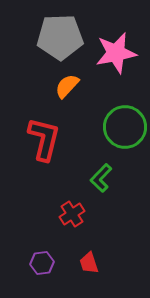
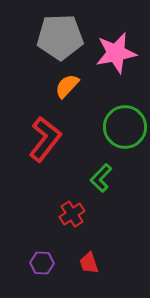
red L-shape: moved 1 px right; rotated 24 degrees clockwise
purple hexagon: rotated 10 degrees clockwise
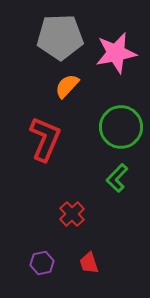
green circle: moved 4 px left
red L-shape: rotated 15 degrees counterclockwise
green L-shape: moved 16 px right
red cross: rotated 10 degrees counterclockwise
purple hexagon: rotated 15 degrees counterclockwise
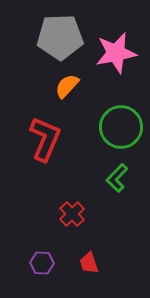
purple hexagon: rotated 15 degrees clockwise
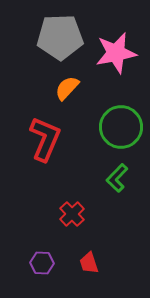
orange semicircle: moved 2 px down
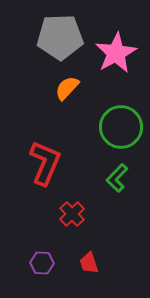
pink star: rotated 18 degrees counterclockwise
red L-shape: moved 24 px down
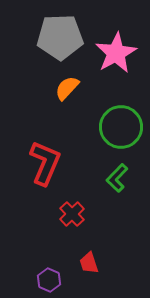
purple hexagon: moved 7 px right, 17 px down; rotated 20 degrees clockwise
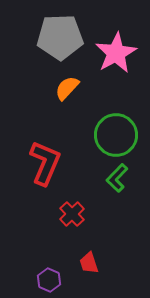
green circle: moved 5 px left, 8 px down
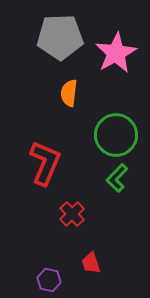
orange semicircle: moved 2 px right, 5 px down; rotated 36 degrees counterclockwise
red trapezoid: moved 2 px right
purple hexagon: rotated 10 degrees counterclockwise
